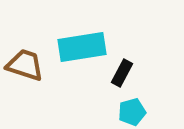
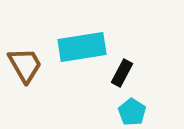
brown trapezoid: rotated 42 degrees clockwise
cyan pentagon: rotated 24 degrees counterclockwise
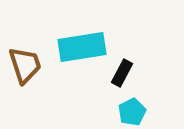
brown trapezoid: rotated 12 degrees clockwise
cyan pentagon: rotated 12 degrees clockwise
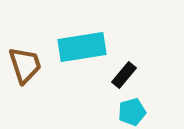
black rectangle: moved 2 px right, 2 px down; rotated 12 degrees clockwise
cyan pentagon: rotated 12 degrees clockwise
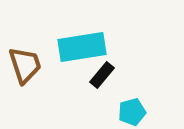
black rectangle: moved 22 px left
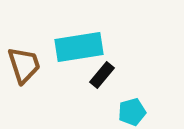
cyan rectangle: moved 3 px left
brown trapezoid: moved 1 px left
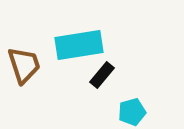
cyan rectangle: moved 2 px up
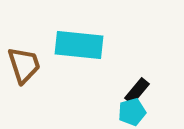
cyan rectangle: rotated 15 degrees clockwise
black rectangle: moved 35 px right, 16 px down
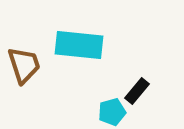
cyan pentagon: moved 20 px left
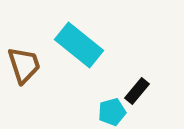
cyan rectangle: rotated 33 degrees clockwise
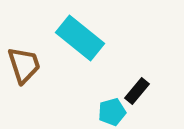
cyan rectangle: moved 1 px right, 7 px up
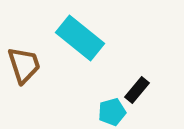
black rectangle: moved 1 px up
